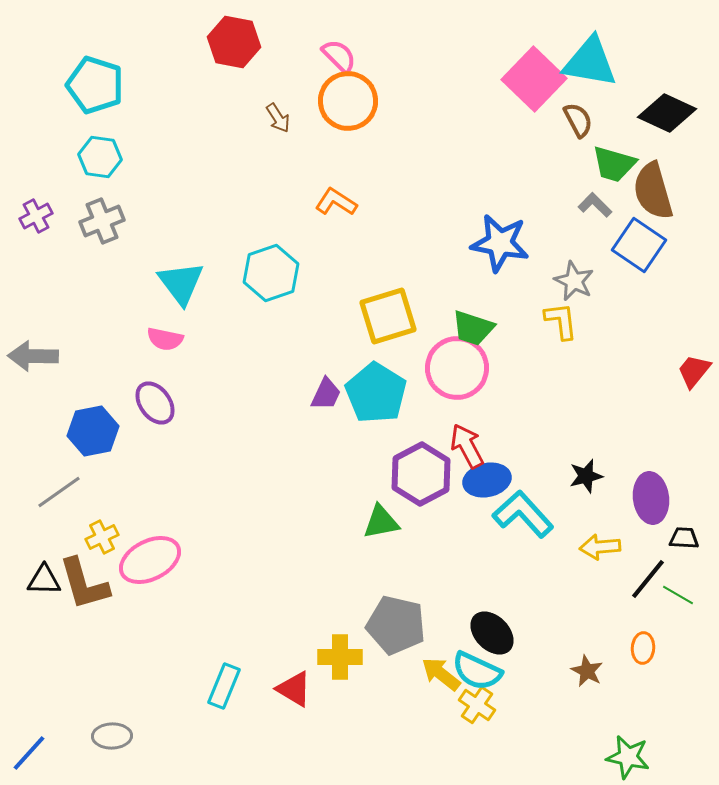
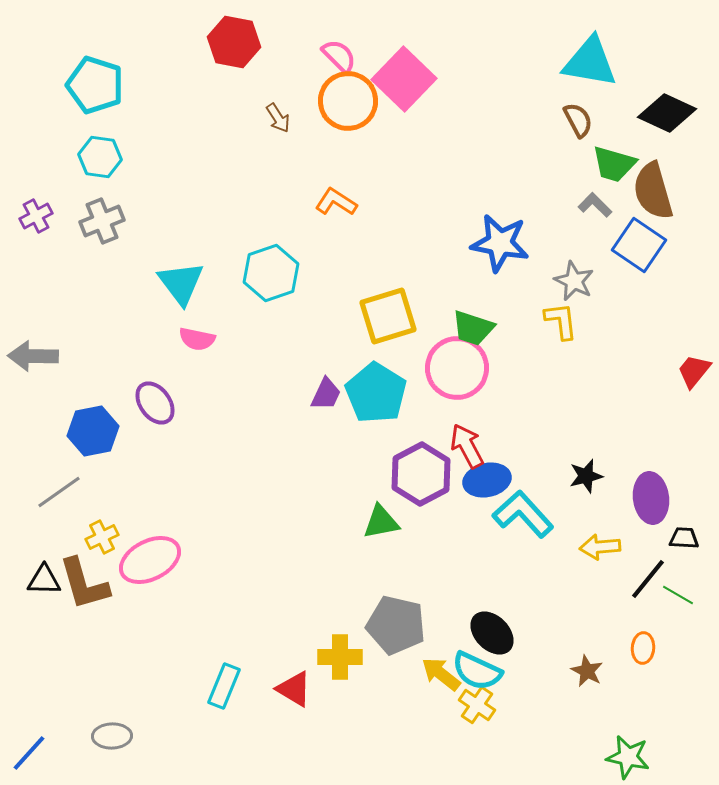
pink square at (534, 79): moved 130 px left
pink semicircle at (165, 339): moved 32 px right
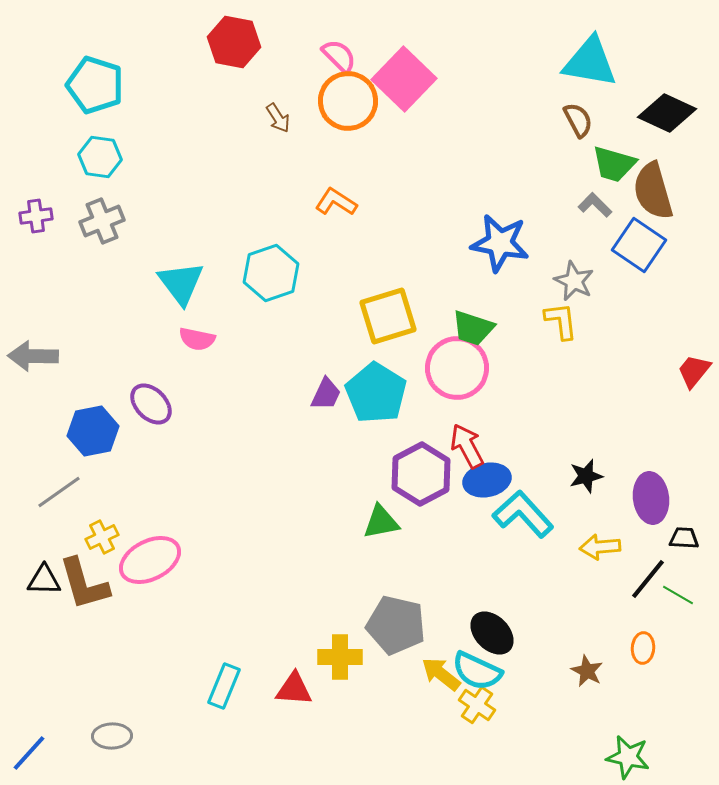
purple cross at (36, 216): rotated 20 degrees clockwise
purple ellipse at (155, 403): moved 4 px left, 1 px down; rotated 9 degrees counterclockwise
red triangle at (294, 689): rotated 27 degrees counterclockwise
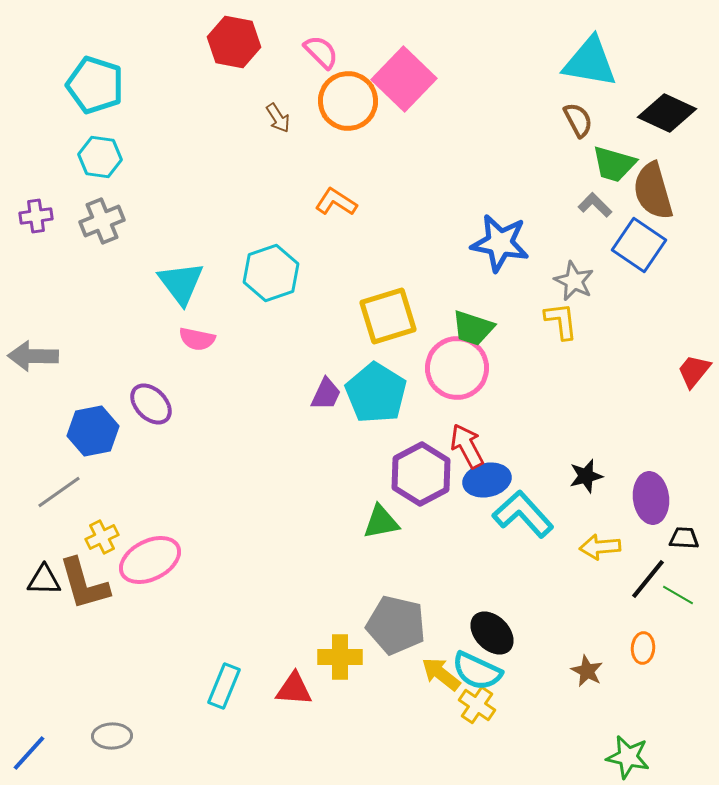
pink semicircle at (339, 56): moved 18 px left, 4 px up
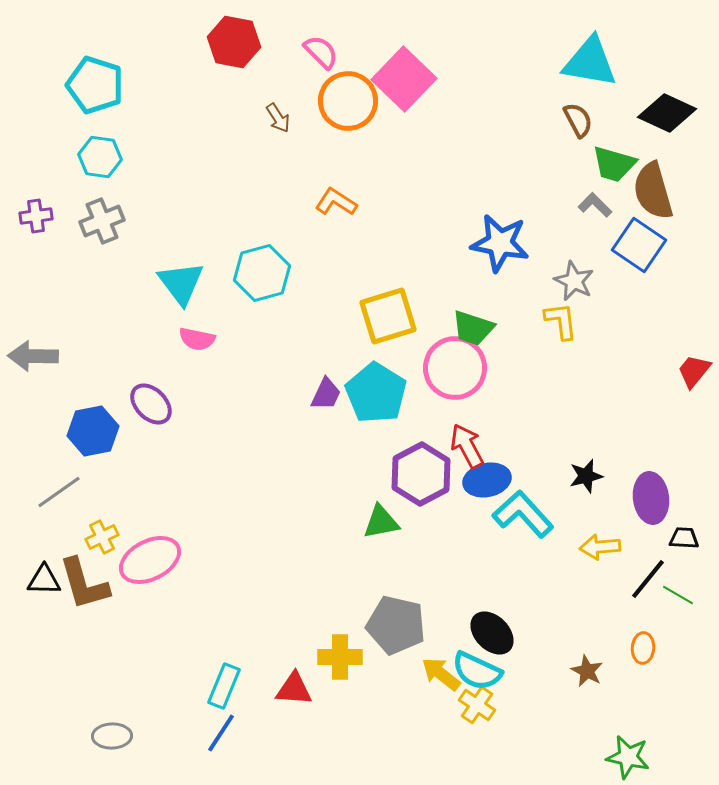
cyan hexagon at (271, 273): moved 9 px left; rotated 4 degrees clockwise
pink circle at (457, 368): moved 2 px left
blue line at (29, 753): moved 192 px right, 20 px up; rotated 9 degrees counterclockwise
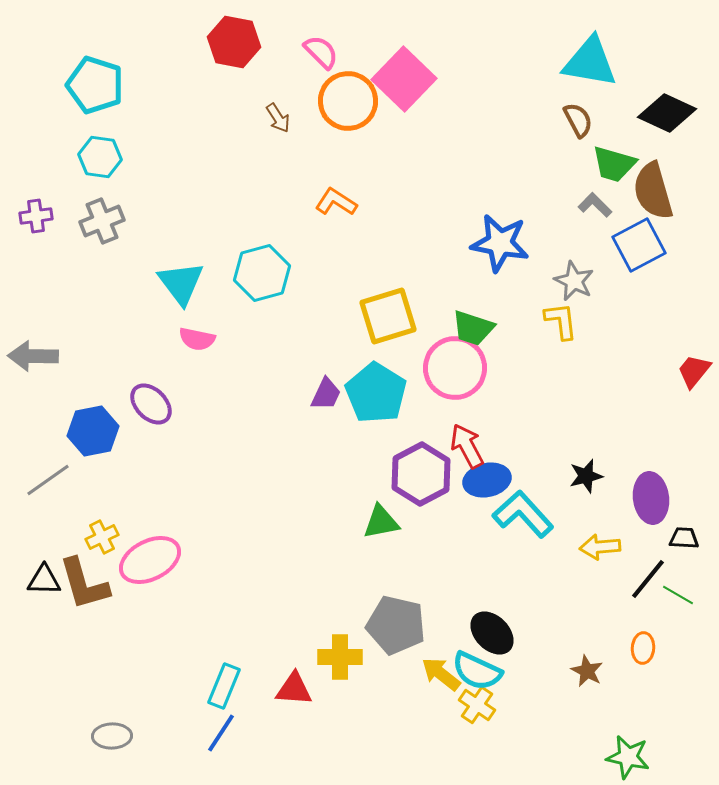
blue square at (639, 245): rotated 28 degrees clockwise
gray line at (59, 492): moved 11 px left, 12 px up
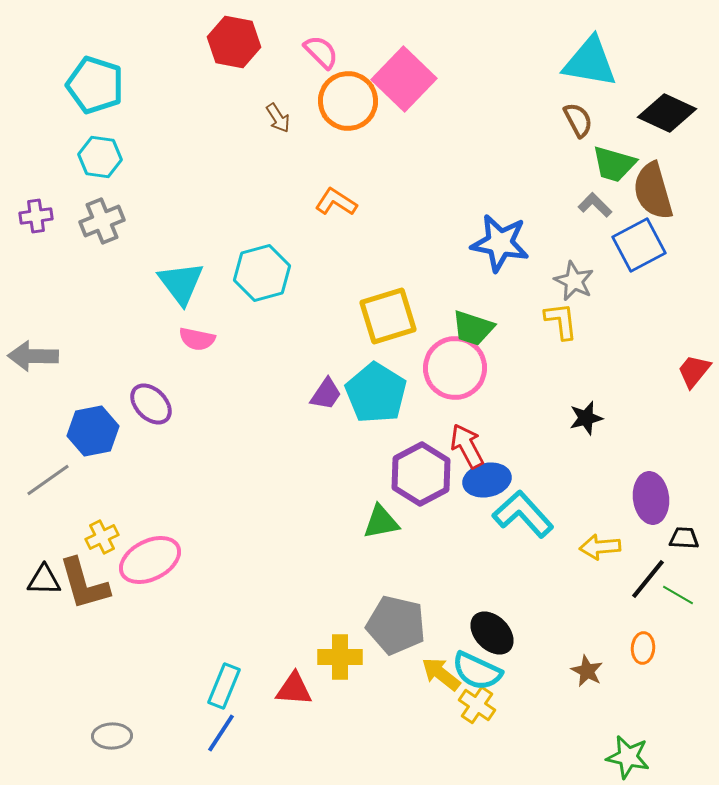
purple trapezoid at (326, 394): rotated 9 degrees clockwise
black star at (586, 476): moved 58 px up
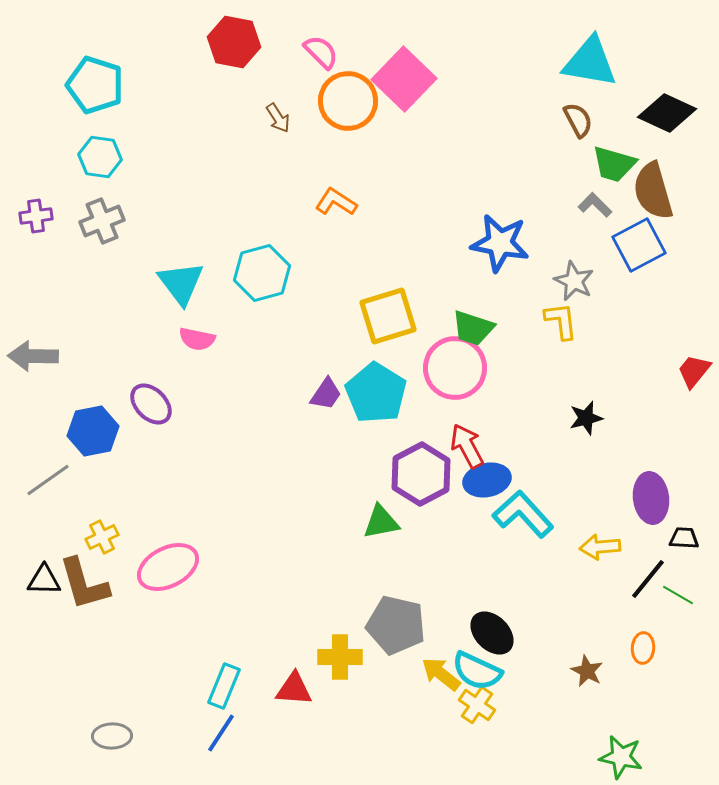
pink ellipse at (150, 560): moved 18 px right, 7 px down
green star at (628, 757): moved 7 px left
